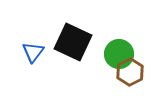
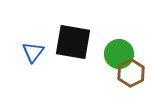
black square: rotated 15 degrees counterclockwise
brown hexagon: moved 1 px right, 1 px down
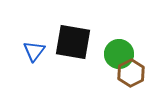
blue triangle: moved 1 px right, 1 px up
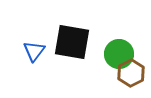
black square: moved 1 px left
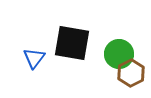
black square: moved 1 px down
blue triangle: moved 7 px down
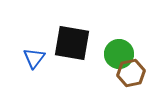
brown hexagon: rotated 16 degrees clockwise
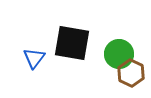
brown hexagon: rotated 24 degrees counterclockwise
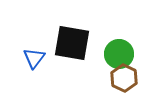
brown hexagon: moved 7 px left, 5 px down
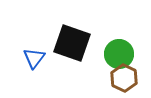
black square: rotated 9 degrees clockwise
